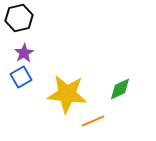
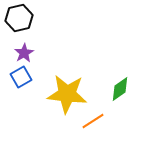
green diamond: rotated 10 degrees counterclockwise
orange line: rotated 10 degrees counterclockwise
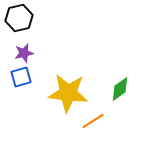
purple star: rotated 18 degrees clockwise
blue square: rotated 15 degrees clockwise
yellow star: moved 1 px right, 1 px up
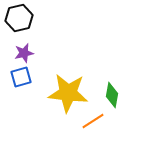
green diamond: moved 8 px left, 6 px down; rotated 45 degrees counterclockwise
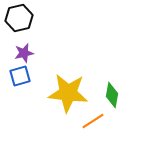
blue square: moved 1 px left, 1 px up
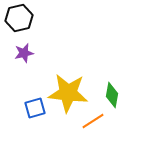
blue square: moved 15 px right, 32 px down
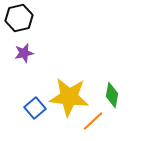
yellow star: moved 1 px right, 4 px down
blue square: rotated 25 degrees counterclockwise
orange line: rotated 10 degrees counterclockwise
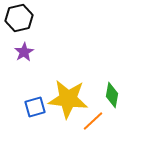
purple star: moved 1 px up; rotated 18 degrees counterclockwise
yellow star: moved 1 px left, 2 px down
blue square: moved 1 px up; rotated 25 degrees clockwise
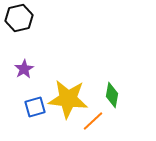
purple star: moved 17 px down
